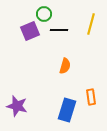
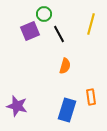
black line: moved 4 px down; rotated 60 degrees clockwise
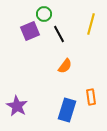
orange semicircle: rotated 21 degrees clockwise
purple star: rotated 15 degrees clockwise
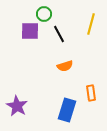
purple square: rotated 24 degrees clockwise
orange semicircle: rotated 35 degrees clockwise
orange rectangle: moved 4 px up
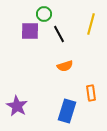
blue rectangle: moved 1 px down
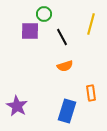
black line: moved 3 px right, 3 px down
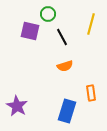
green circle: moved 4 px right
purple square: rotated 12 degrees clockwise
